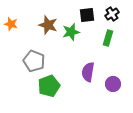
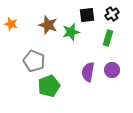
purple circle: moved 1 px left, 14 px up
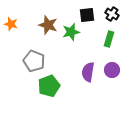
black cross: rotated 24 degrees counterclockwise
green rectangle: moved 1 px right, 1 px down
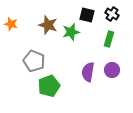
black square: rotated 21 degrees clockwise
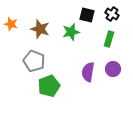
brown star: moved 8 px left, 4 px down
purple circle: moved 1 px right, 1 px up
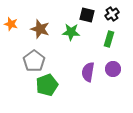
black cross: rotated 24 degrees clockwise
green star: rotated 18 degrees clockwise
gray pentagon: rotated 15 degrees clockwise
green pentagon: moved 2 px left, 1 px up
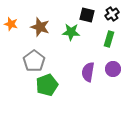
brown star: moved 2 px up
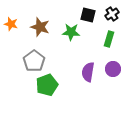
black square: moved 1 px right
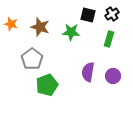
gray pentagon: moved 2 px left, 2 px up
purple circle: moved 7 px down
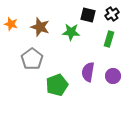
green pentagon: moved 10 px right
